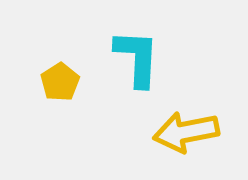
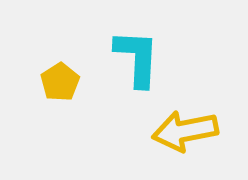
yellow arrow: moved 1 px left, 1 px up
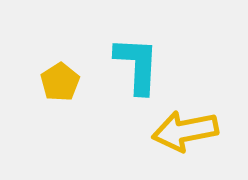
cyan L-shape: moved 7 px down
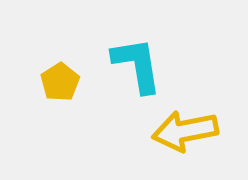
cyan L-shape: rotated 12 degrees counterclockwise
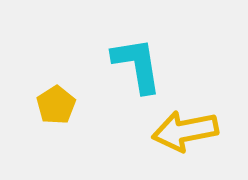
yellow pentagon: moved 4 px left, 23 px down
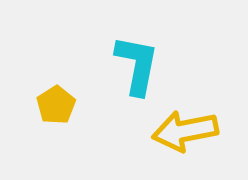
cyan L-shape: rotated 20 degrees clockwise
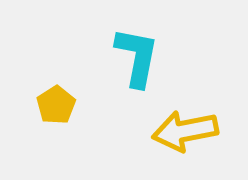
cyan L-shape: moved 8 px up
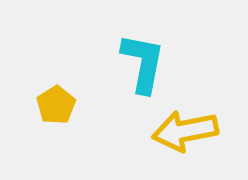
cyan L-shape: moved 6 px right, 6 px down
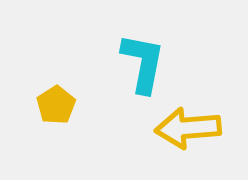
yellow arrow: moved 3 px right, 3 px up; rotated 6 degrees clockwise
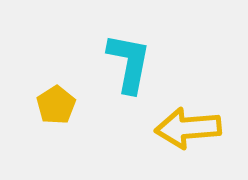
cyan L-shape: moved 14 px left
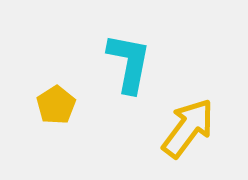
yellow arrow: rotated 132 degrees clockwise
